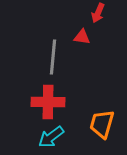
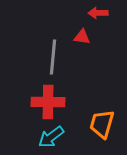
red arrow: rotated 66 degrees clockwise
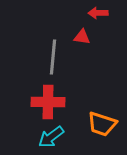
orange trapezoid: rotated 88 degrees counterclockwise
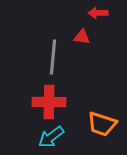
red cross: moved 1 px right
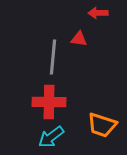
red triangle: moved 3 px left, 2 px down
orange trapezoid: moved 1 px down
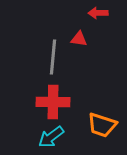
red cross: moved 4 px right
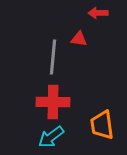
orange trapezoid: rotated 64 degrees clockwise
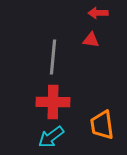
red triangle: moved 12 px right, 1 px down
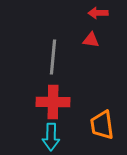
cyan arrow: rotated 52 degrees counterclockwise
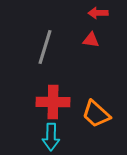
gray line: moved 8 px left, 10 px up; rotated 12 degrees clockwise
orange trapezoid: moved 6 px left, 11 px up; rotated 40 degrees counterclockwise
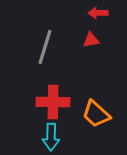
red triangle: rotated 18 degrees counterclockwise
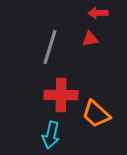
red triangle: moved 1 px left, 1 px up
gray line: moved 5 px right
red cross: moved 8 px right, 7 px up
cyan arrow: moved 2 px up; rotated 12 degrees clockwise
